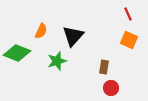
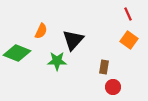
black triangle: moved 4 px down
orange square: rotated 12 degrees clockwise
green star: rotated 18 degrees clockwise
red circle: moved 2 px right, 1 px up
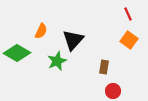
green diamond: rotated 8 degrees clockwise
green star: rotated 24 degrees counterclockwise
red circle: moved 4 px down
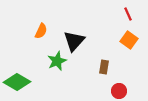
black triangle: moved 1 px right, 1 px down
green diamond: moved 29 px down
red circle: moved 6 px right
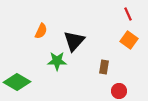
green star: rotated 24 degrees clockwise
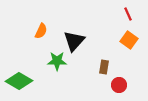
green diamond: moved 2 px right, 1 px up
red circle: moved 6 px up
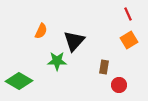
orange square: rotated 24 degrees clockwise
